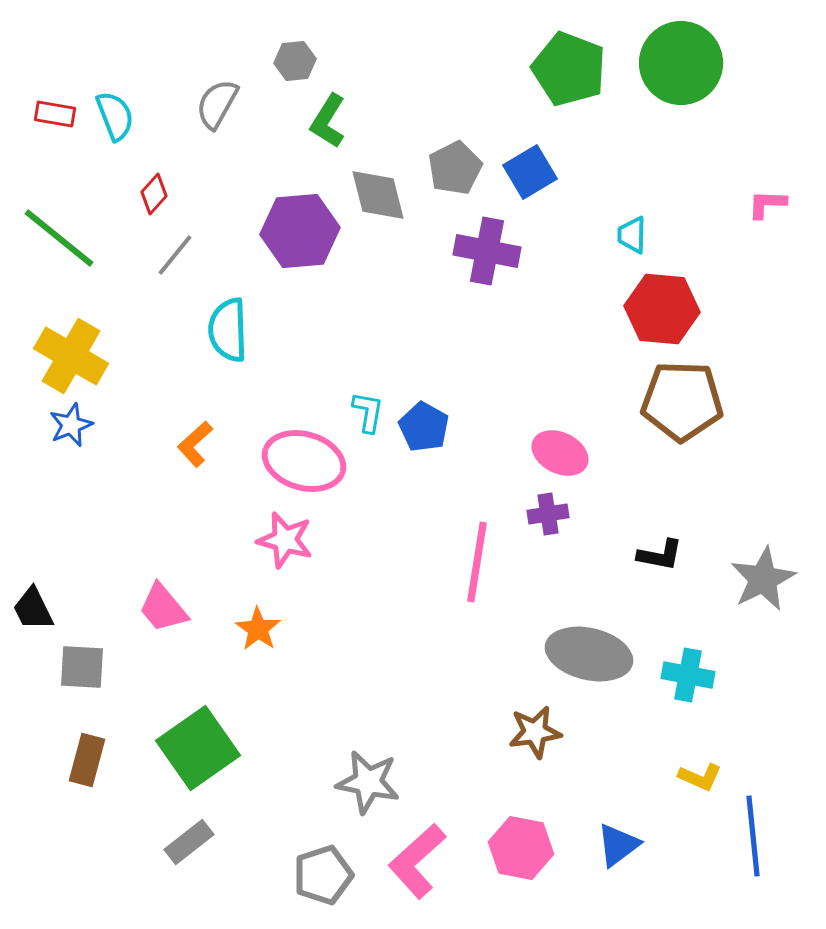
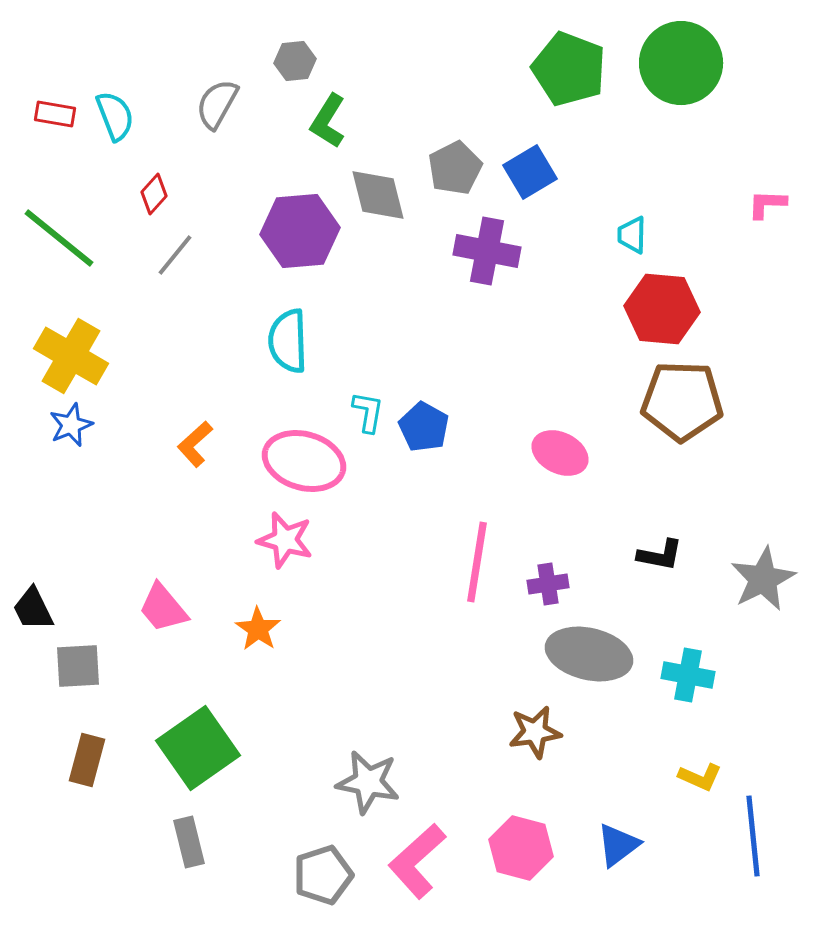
cyan semicircle at (228, 330): moved 60 px right, 11 px down
purple cross at (548, 514): moved 70 px down
gray square at (82, 667): moved 4 px left, 1 px up; rotated 6 degrees counterclockwise
gray rectangle at (189, 842): rotated 66 degrees counterclockwise
pink hexagon at (521, 848): rotated 4 degrees clockwise
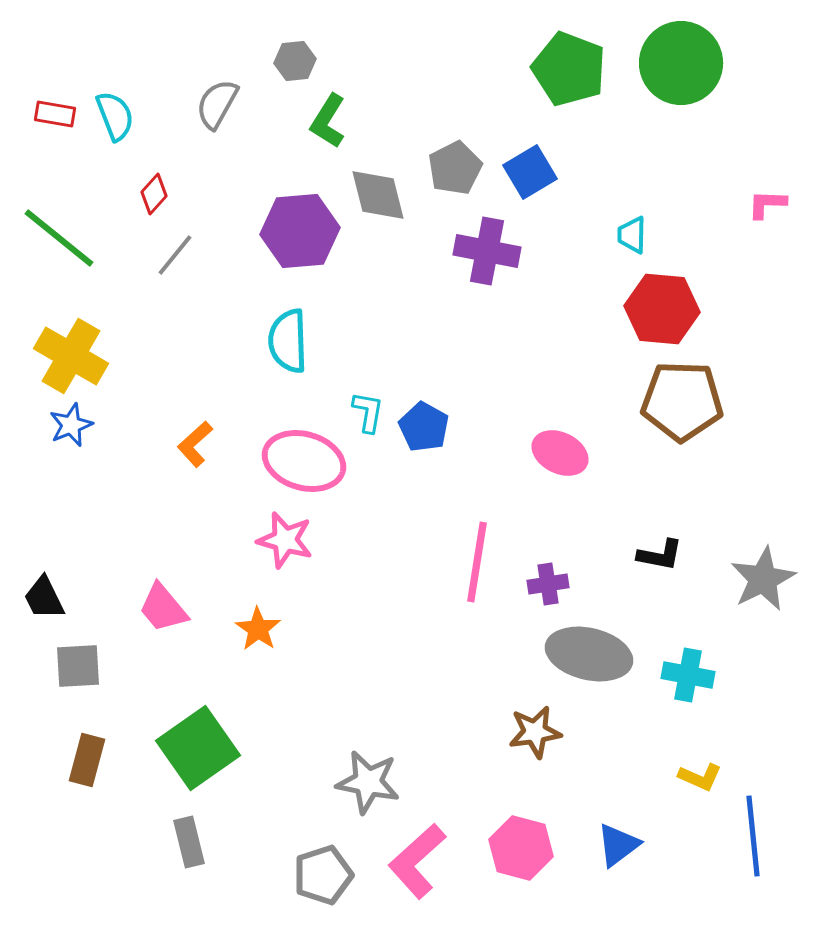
black trapezoid at (33, 609): moved 11 px right, 11 px up
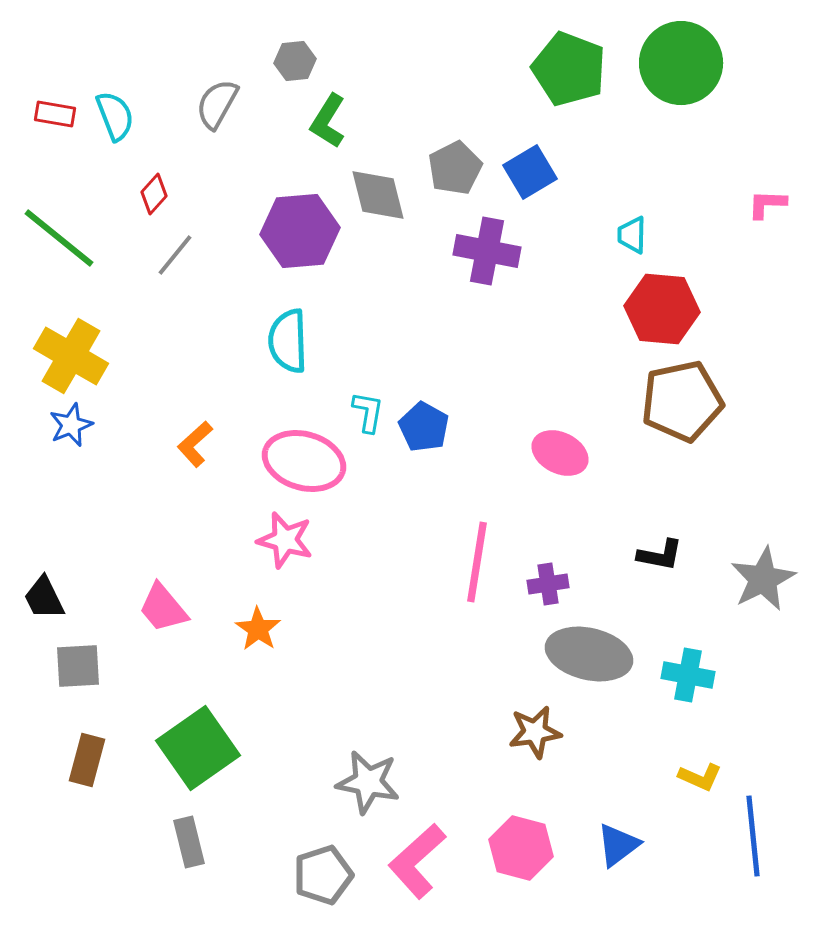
brown pentagon at (682, 401): rotated 14 degrees counterclockwise
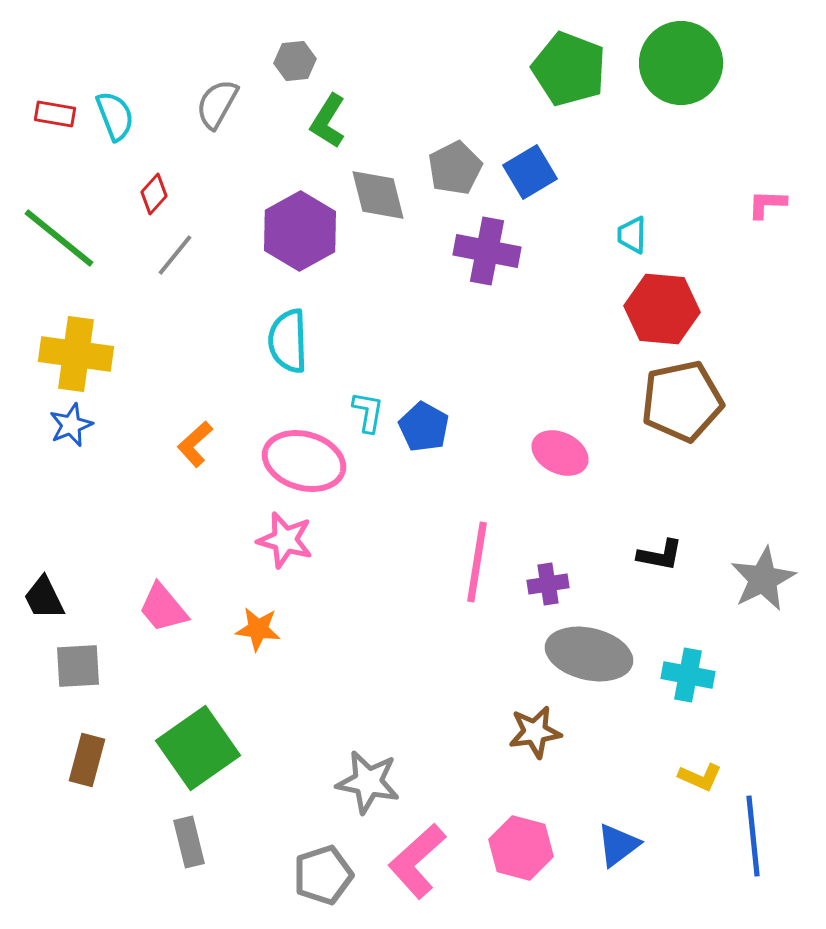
purple hexagon at (300, 231): rotated 24 degrees counterclockwise
yellow cross at (71, 356): moved 5 px right, 2 px up; rotated 22 degrees counterclockwise
orange star at (258, 629): rotated 27 degrees counterclockwise
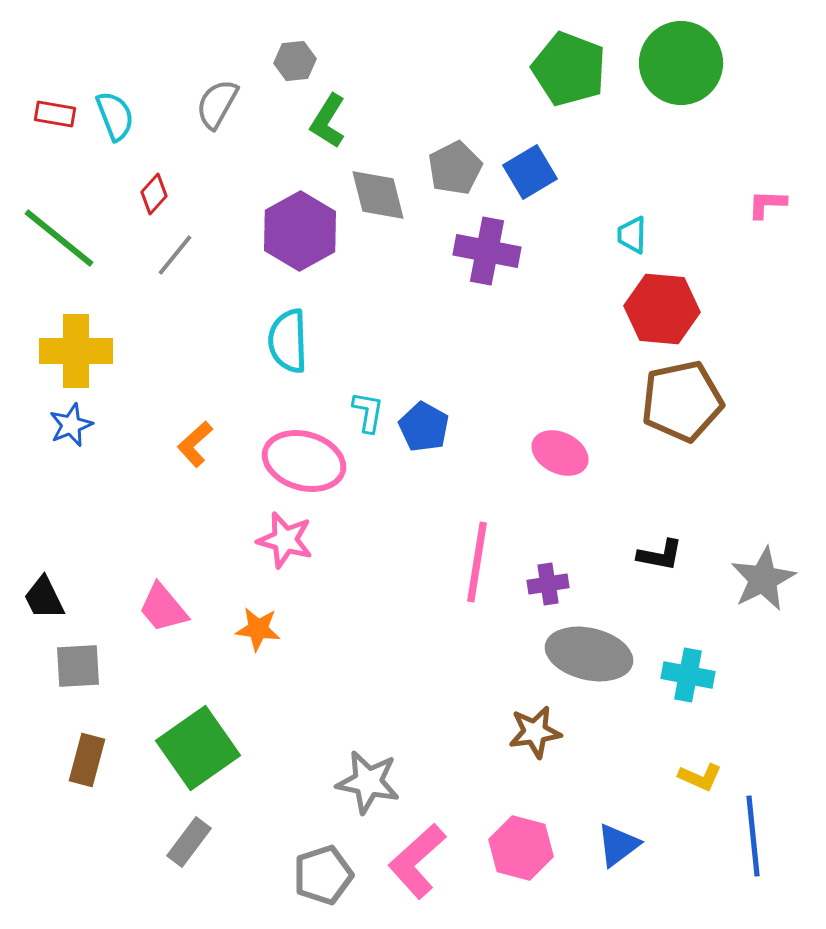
yellow cross at (76, 354): moved 3 px up; rotated 8 degrees counterclockwise
gray rectangle at (189, 842): rotated 51 degrees clockwise
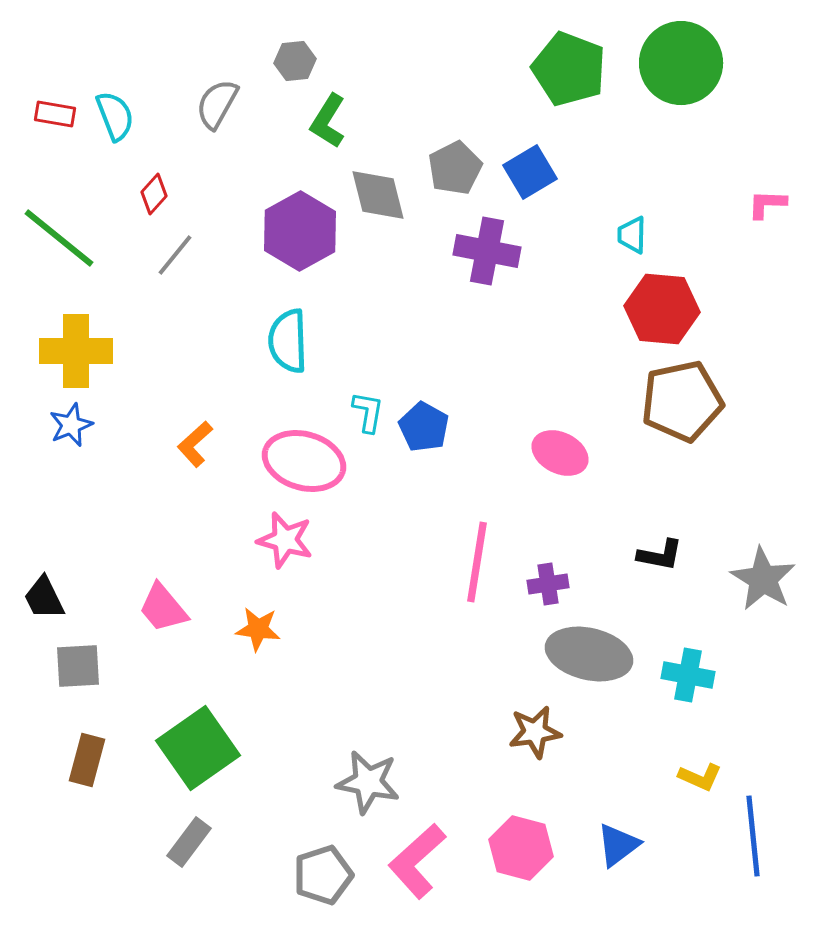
gray star at (763, 579): rotated 14 degrees counterclockwise
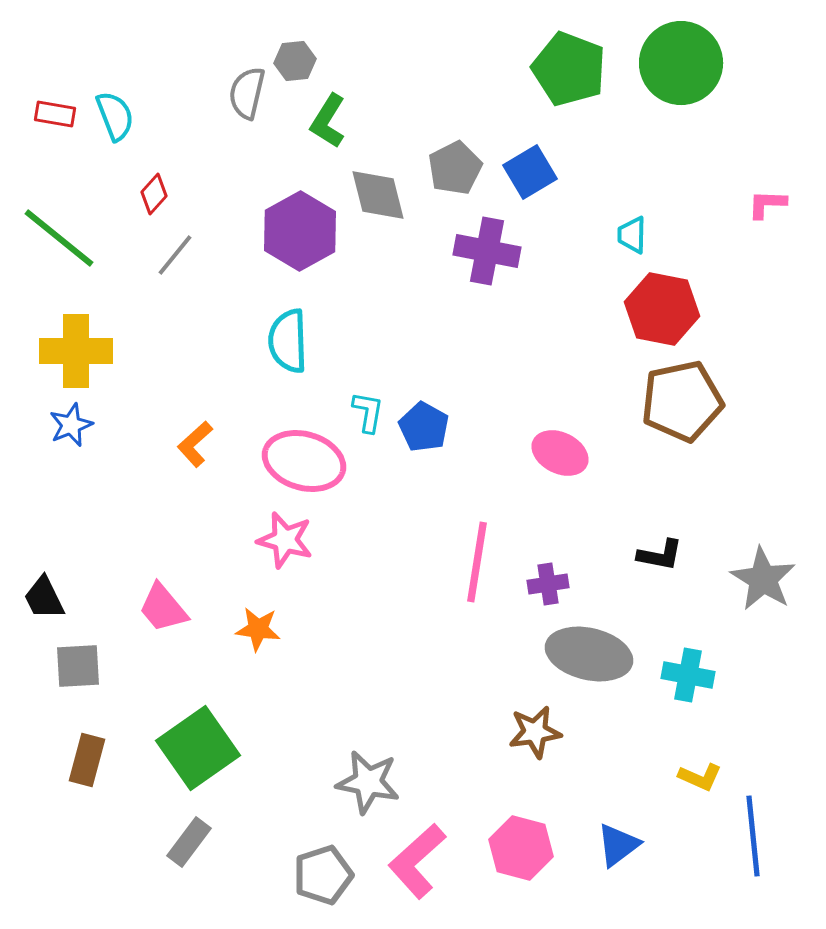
gray semicircle at (217, 104): moved 30 px right, 11 px up; rotated 16 degrees counterclockwise
red hexagon at (662, 309): rotated 6 degrees clockwise
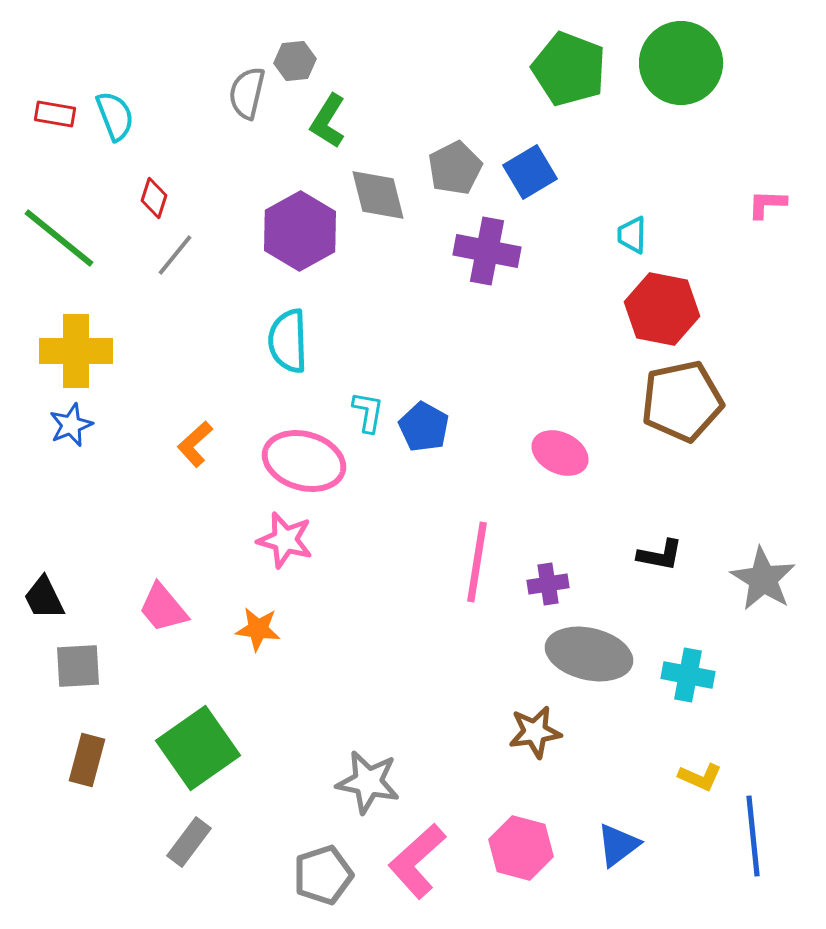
red diamond at (154, 194): moved 4 px down; rotated 24 degrees counterclockwise
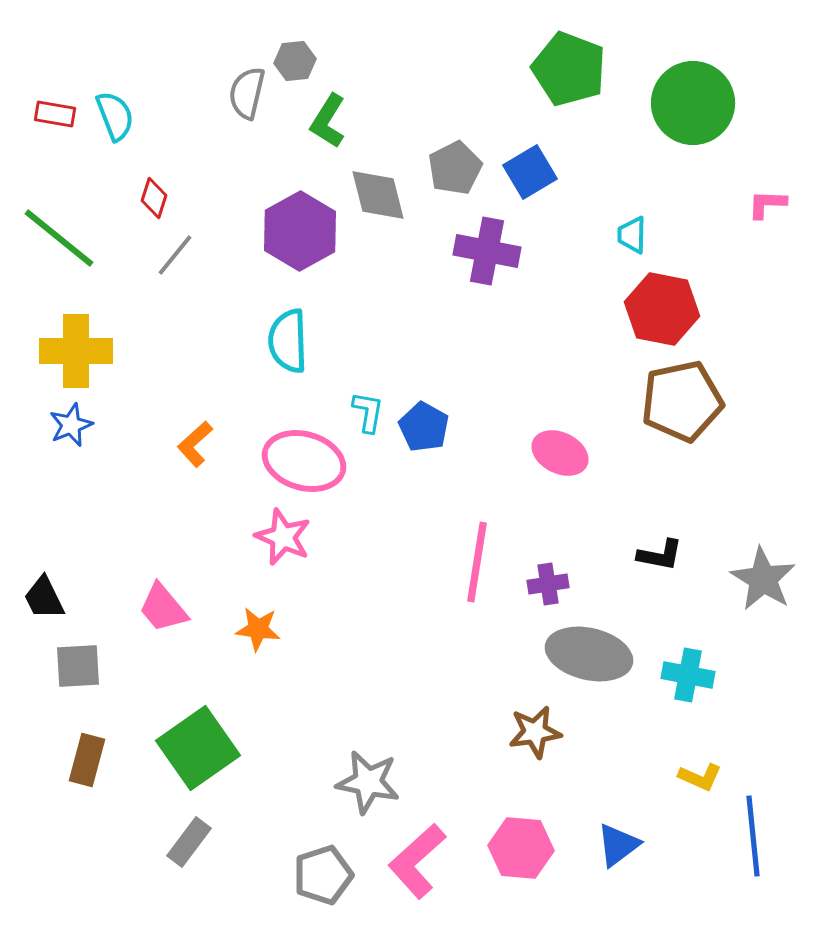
green circle at (681, 63): moved 12 px right, 40 px down
pink star at (285, 540): moved 2 px left, 3 px up; rotated 8 degrees clockwise
pink hexagon at (521, 848): rotated 10 degrees counterclockwise
